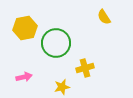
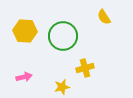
yellow hexagon: moved 3 px down; rotated 15 degrees clockwise
green circle: moved 7 px right, 7 px up
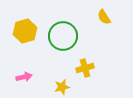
yellow hexagon: rotated 20 degrees counterclockwise
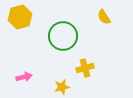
yellow hexagon: moved 5 px left, 14 px up
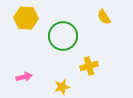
yellow hexagon: moved 6 px right, 1 px down; rotated 20 degrees clockwise
yellow cross: moved 4 px right, 2 px up
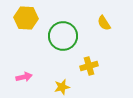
yellow semicircle: moved 6 px down
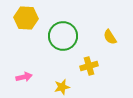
yellow semicircle: moved 6 px right, 14 px down
